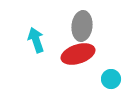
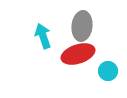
cyan arrow: moved 7 px right, 4 px up
cyan circle: moved 3 px left, 8 px up
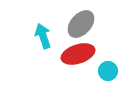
gray ellipse: moved 1 px left, 2 px up; rotated 36 degrees clockwise
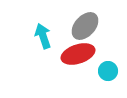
gray ellipse: moved 4 px right, 2 px down
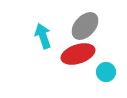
cyan circle: moved 2 px left, 1 px down
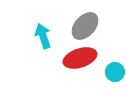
red ellipse: moved 2 px right, 4 px down
cyan circle: moved 9 px right
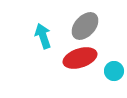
cyan circle: moved 1 px left, 1 px up
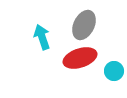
gray ellipse: moved 1 px left, 1 px up; rotated 16 degrees counterclockwise
cyan arrow: moved 1 px left, 1 px down
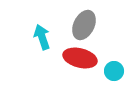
red ellipse: rotated 32 degrees clockwise
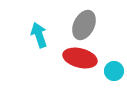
cyan arrow: moved 3 px left, 2 px up
